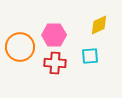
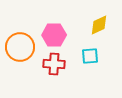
red cross: moved 1 px left, 1 px down
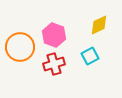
pink hexagon: rotated 20 degrees clockwise
cyan square: rotated 24 degrees counterclockwise
red cross: rotated 20 degrees counterclockwise
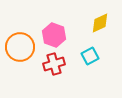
yellow diamond: moved 1 px right, 2 px up
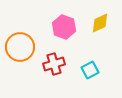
pink hexagon: moved 10 px right, 8 px up
cyan square: moved 14 px down
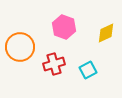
yellow diamond: moved 6 px right, 10 px down
cyan square: moved 2 px left
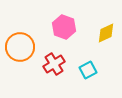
red cross: rotated 15 degrees counterclockwise
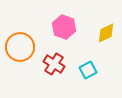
red cross: rotated 25 degrees counterclockwise
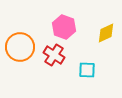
red cross: moved 9 px up
cyan square: moved 1 px left; rotated 30 degrees clockwise
